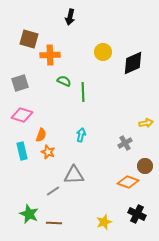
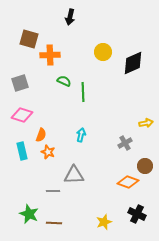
gray line: rotated 32 degrees clockwise
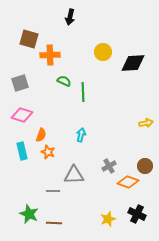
black diamond: rotated 20 degrees clockwise
gray cross: moved 16 px left, 23 px down
yellow star: moved 4 px right, 3 px up
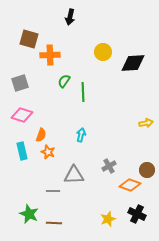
green semicircle: rotated 80 degrees counterclockwise
brown circle: moved 2 px right, 4 px down
orange diamond: moved 2 px right, 3 px down
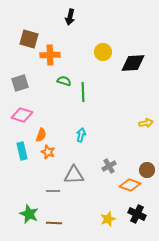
green semicircle: rotated 72 degrees clockwise
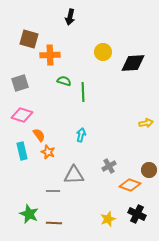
orange semicircle: moved 2 px left; rotated 56 degrees counterclockwise
brown circle: moved 2 px right
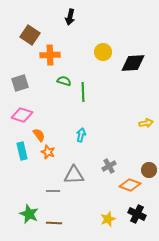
brown square: moved 1 px right, 4 px up; rotated 18 degrees clockwise
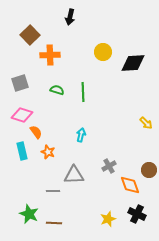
brown square: rotated 12 degrees clockwise
green semicircle: moved 7 px left, 9 px down
yellow arrow: rotated 56 degrees clockwise
orange semicircle: moved 3 px left, 3 px up
orange diamond: rotated 50 degrees clockwise
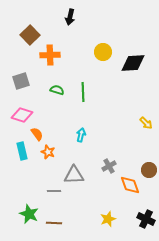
gray square: moved 1 px right, 2 px up
orange semicircle: moved 1 px right, 2 px down
gray line: moved 1 px right
black cross: moved 9 px right, 5 px down
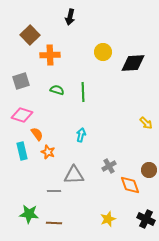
green star: rotated 18 degrees counterclockwise
